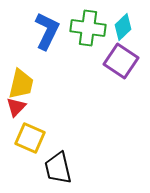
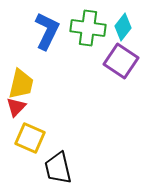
cyan diamond: rotated 8 degrees counterclockwise
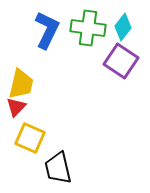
blue L-shape: moved 1 px up
